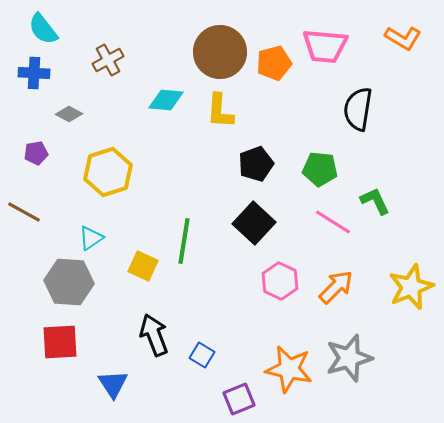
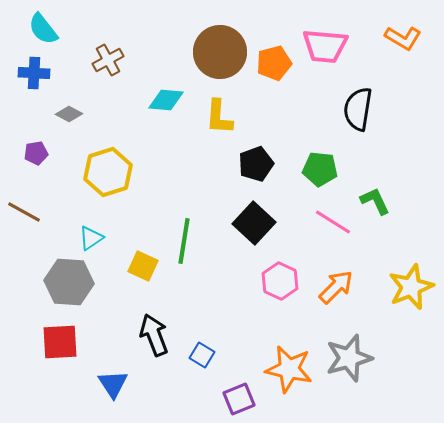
yellow L-shape: moved 1 px left, 6 px down
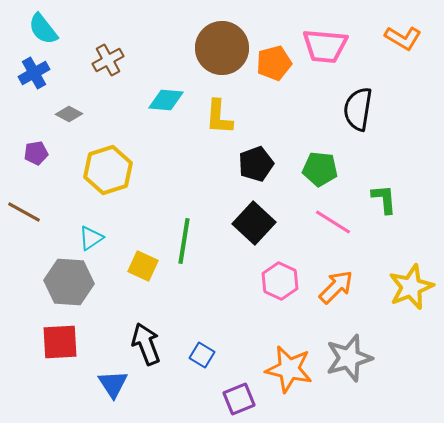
brown circle: moved 2 px right, 4 px up
blue cross: rotated 32 degrees counterclockwise
yellow hexagon: moved 2 px up
green L-shape: moved 9 px right, 2 px up; rotated 20 degrees clockwise
black arrow: moved 8 px left, 9 px down
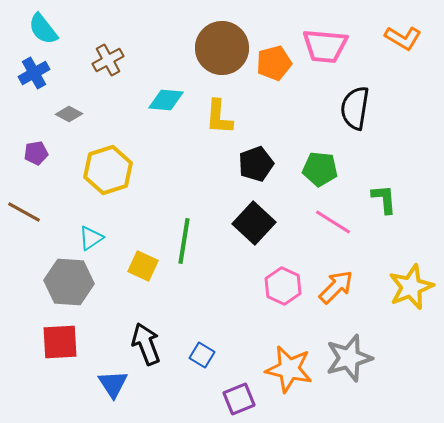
black semicircle: moved 3 px left, 1 px up
pink hexagon: moved 3 px right, 5 px down
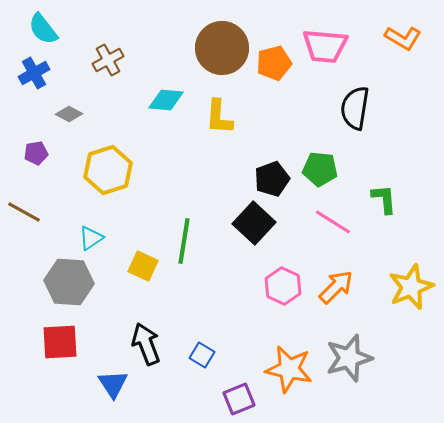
black pentagon: moved 16 px right, 15 px down
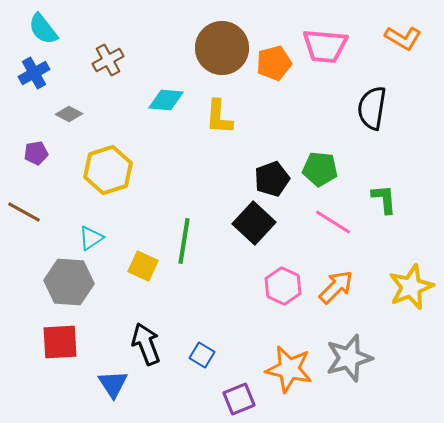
black semicircle: moved 17 px right
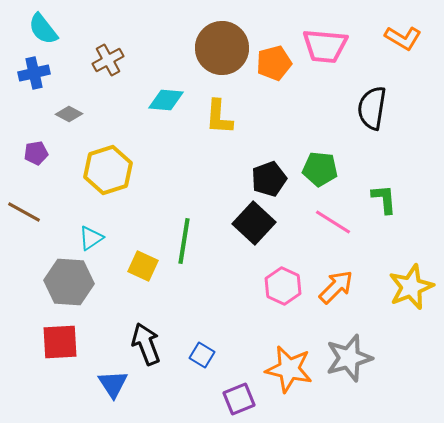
blue cross: rotated 16 degrees clockwise
black pentagon: moved 3 px left
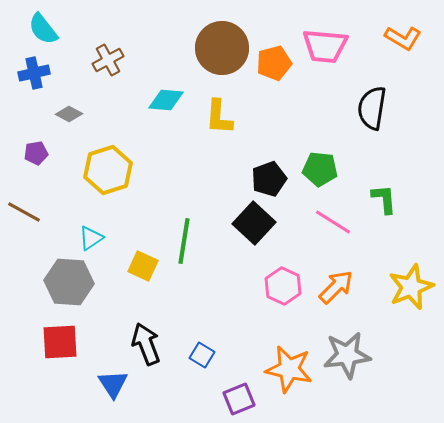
gray star: moved 2 px left, 3 px up; rotated 9 degrees clockwise
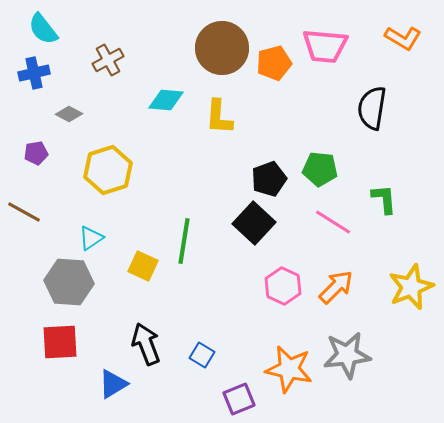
blue triangle: rotated 32 degrees clockwise
